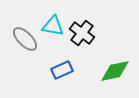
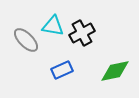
black cross: rotated 25 degrees clockwise
gray ellipse: moved 1 px right, 1 px down
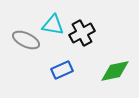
cyan triangle: moved 1 px up
gray ellipse: rotated 20 degrees counterclockwise
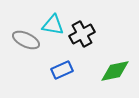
black cross: moved 1 px down
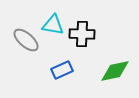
black cross: rotated 30 degrees clockwise
gray ellipse: rotated 16 degrees clockwise
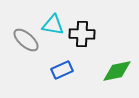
green diamond: moved 2 px right
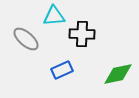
cyan triangle: moved 1 px right, 9 px up; rotated 15 degrees counterclockwise
gray ellipse: moved 1 px up
green diamond: moved 1 px right, 3 px down
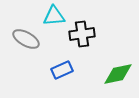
black cross: rotated 10 degrees counterclockwise
gray ellipse: rotated 12 degrees counterclockwise
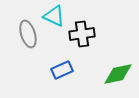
cyan triangle: rotated 30 degrees clockwise
gray ellipse: moved 2 px right, 5 px up; rotated 44 degrees clockwise
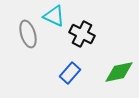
black cross: rotated 35 degrees clockwise
blue rectangle: moved 8 px right, 3 px down; rotated 25 degrees counterclockwise
green diamond: moved 1 px right, 2 px up
